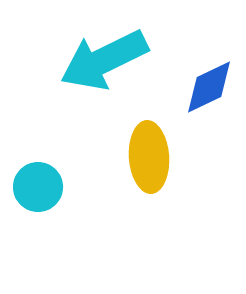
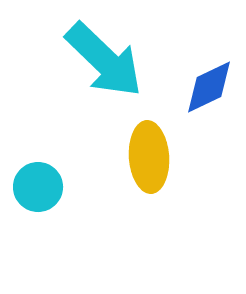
cyan arrow: rotated 110 degrees counterclockwise
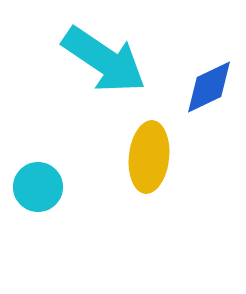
cyan arrow: rotated 10 degrees counterclockwise
yellow ellipse: rotated 10 degrees clockwise
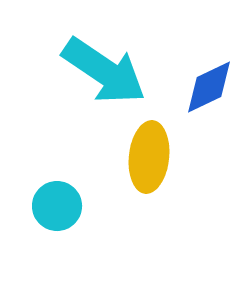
cyan arrow: moved 11 px down
cyan circle: moved 19 px right, 19 px down
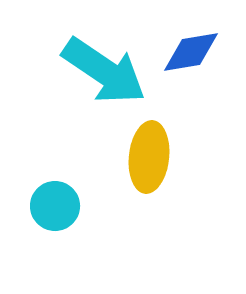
blue diamond: moved 18 px left, 35 px up; rotated 16 degrees clockwise
cyan circle: moved 2 px left
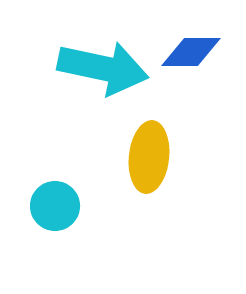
blue diamond: rotated 10 degrees clockwise
cyan arrow: moved 1 px left, 3 px up; rotated 22 degrees counterclockwise
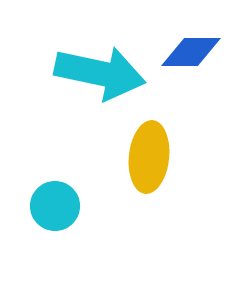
cyan arrow: moved 3 px left, 5 px down
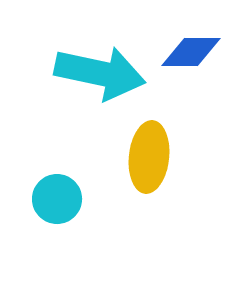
cyan circle: moved 2 px right, 7 px up
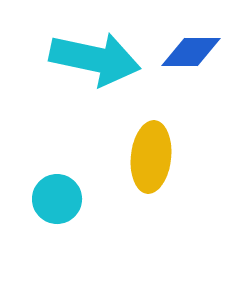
cyan arrow: moved 5 px left, 14 px up
yellow ellipse: moved 2 px right
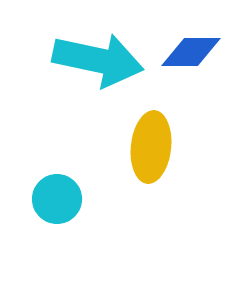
cyan arrow: moved 3 px right, 1 px down
yellow ellipse: moved 10 px up
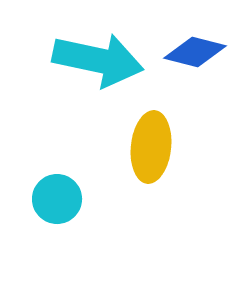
blue diamond: moved 4 px right; rotated 14 degrees clockwise
